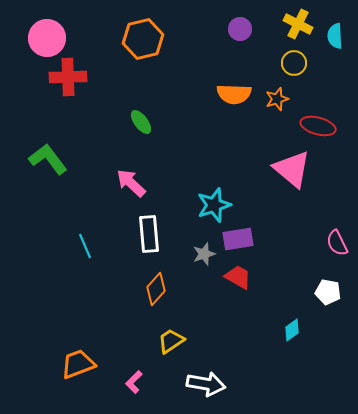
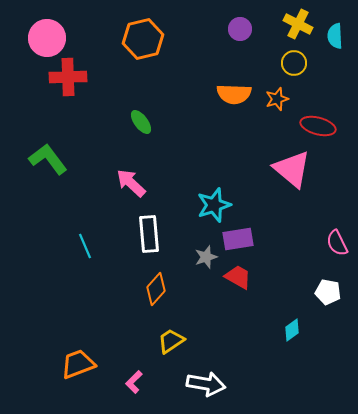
gray star: moved 2 px right, 3 px down
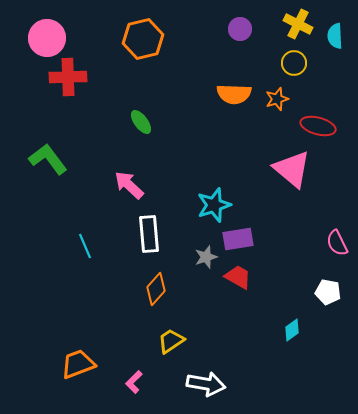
pink arrow: moved 2 px left, 2 px down
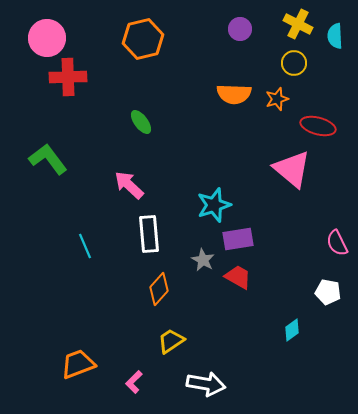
gray star: moved 3 px left, 3 px down; rotated 25 degrees counterclockwise
orange diamond: moved 3 px right
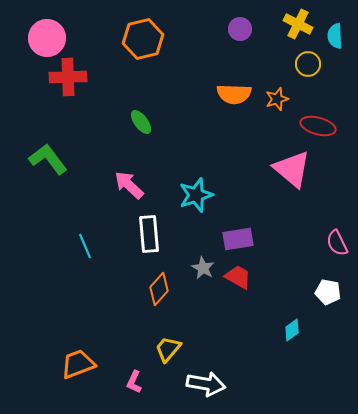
yellow circle: moved 14 px right, 1 px down
cyan star: moved 18 px left, 10 px up
gray star: moved 8 px down
yellow trapezoid: moved 3 px left, 8 px down; rotated 16 degrees counterclockwise
pink L-shape: rotated 20 degrees counterclockwise
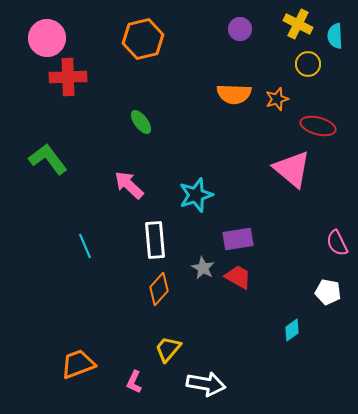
white rectangle: moved 6 px right, 6 px down
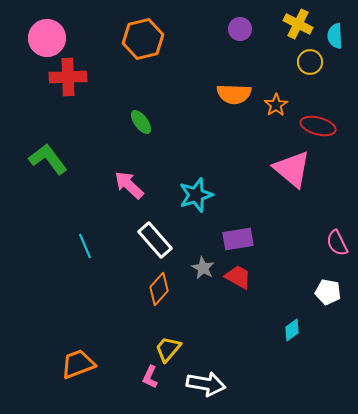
yellow circle: moved 2 px right, 2 px up
orange star: moved 1 px left, 6 px down; rotated 15 degrees counterclockwise
white rectangle: rotated 36 degrees counterclockwise
pink L-shape: moved 16 px right, 5 px up
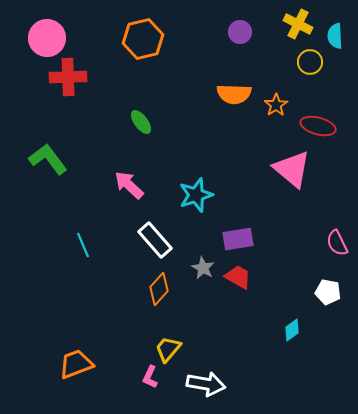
purple circle: moved 3 px down
cyan line: moved 2 px left, 1 px up
orange trapezoid: moved 2 px left
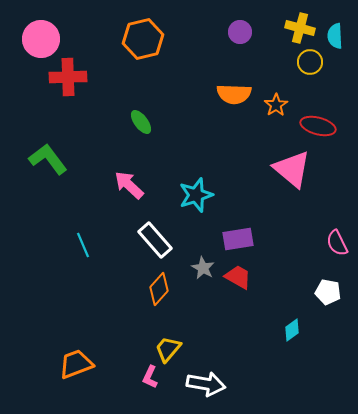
yellow cross: moved 2 px right, 4 px down; rotated 12 degrees counterclockwise
pink circle: moved 6 px left, 1 px down
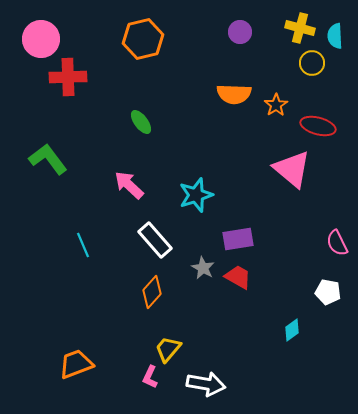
yellow circle: moved 2 px right, 1 px down
orange diamond: moved 7 px left, 3 px down
